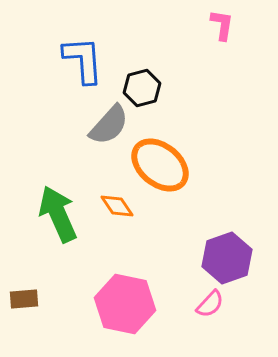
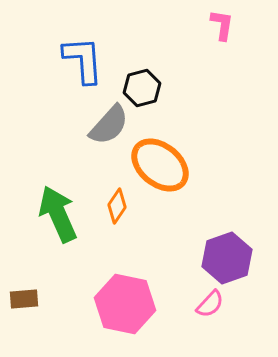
orange diamond: rotated 68 degrees clockwise
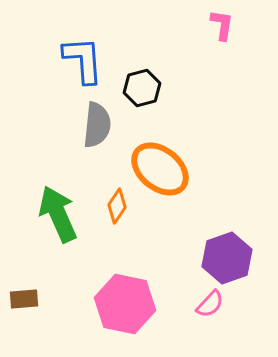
gray semicircle: moved 12 px left; rotated 36 degrees counterclockwise
orange ellipse: moved 4 px down
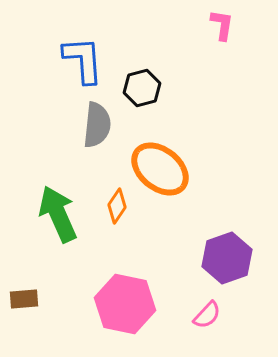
pink semicircle: moved 3 px left, 11 px down
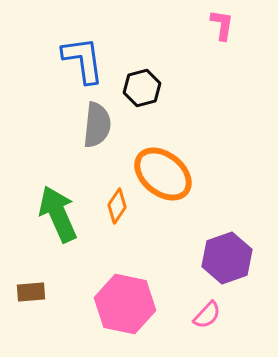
blue L-shape: rotated 4 degrees counterclockwise
orange ellipse: moved 3 px right, 5 px down
brown rectangle: moved 7 px right, 7 px up
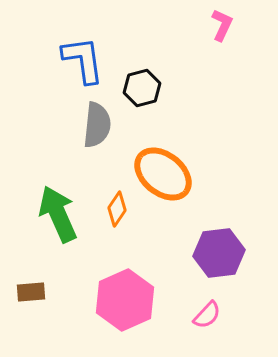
pink L-shape: rotated 16 degrees clockwise
orange diamond: moved 3 px down
purple hexagon: moved 8 px left, 5 px up; rotated 12 degrees clockwise
pink hexagon: moved 4 px up; rotated 24 degrees clockwise
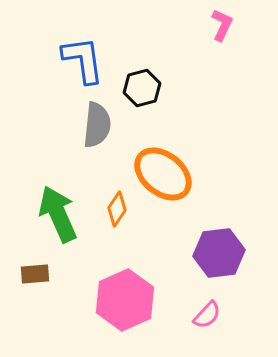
brown rectangle: moved 4 px right, 18 px up
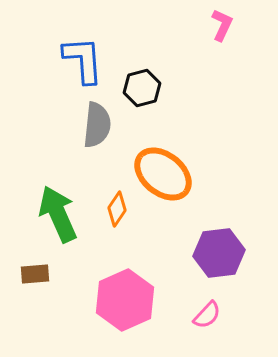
blue L-shape: rotated 4 degrees clockwise
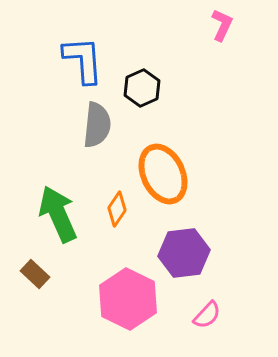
black hexagon: rotated 9 degrees counterclockwise
orange ellipse: rotated 26 degrees clockwise
purple hexagon: moved 35 px left
brown rectangle: rotated 48 degrees clockwise
pink hexagon: moved 3 px right, 1 px up; rotated 10 degrees counterclockwise
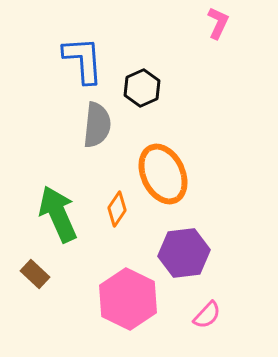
pink L-shape: moved 4 px left, 2 px up
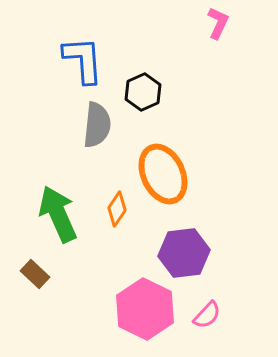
black hexagon: moved 1 px right, 4 px down
pink hexagon: moved 17 px right, 10 px down
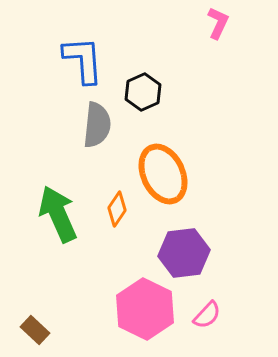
brown rectangle: moved 56 px down
